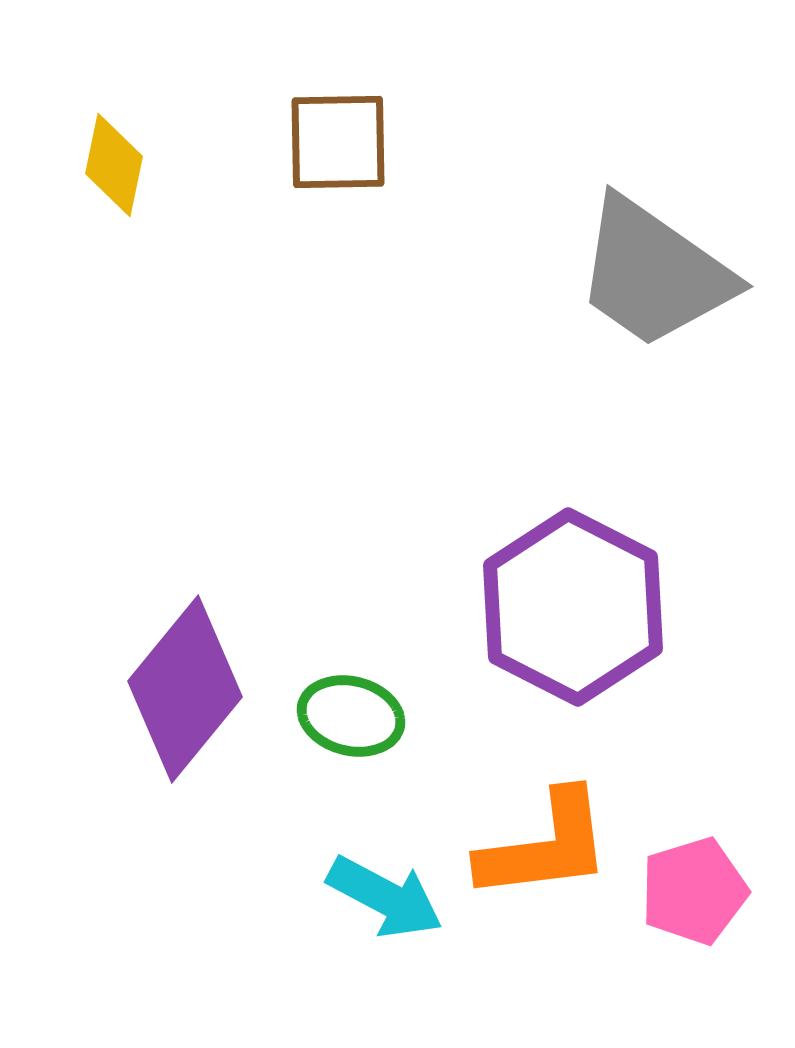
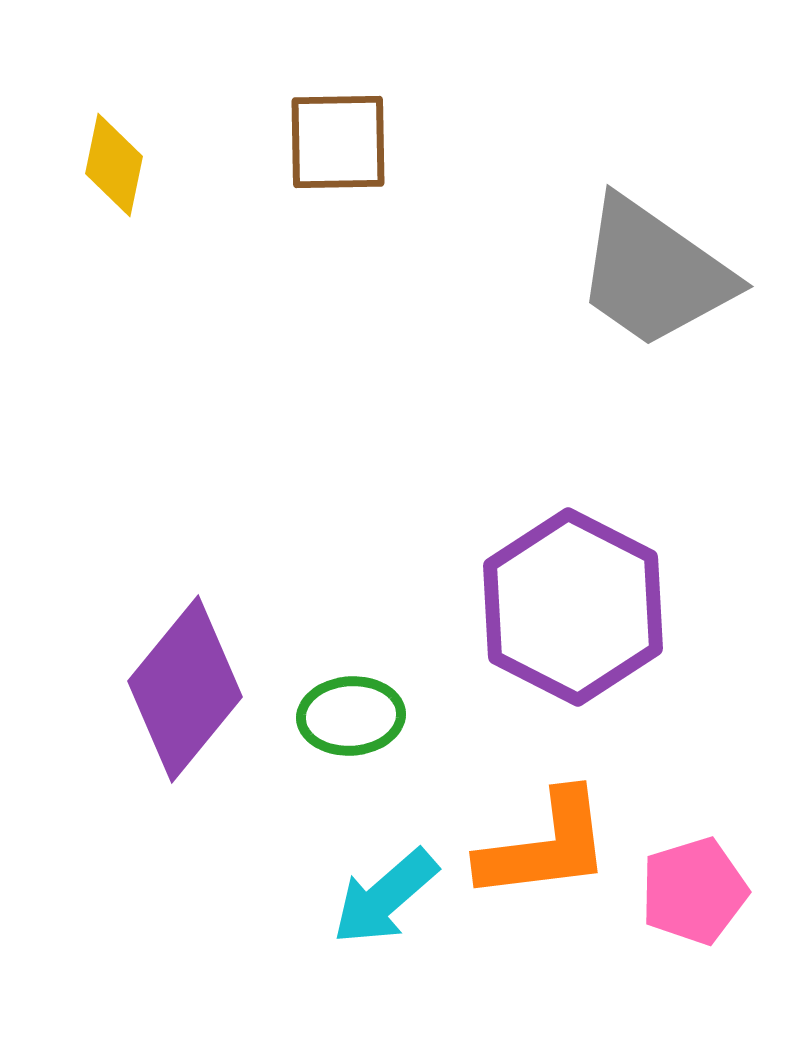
green ellipse: rotated 18 degrees counterclockwise
cyan arrow: rotated 111 degrees clockwise
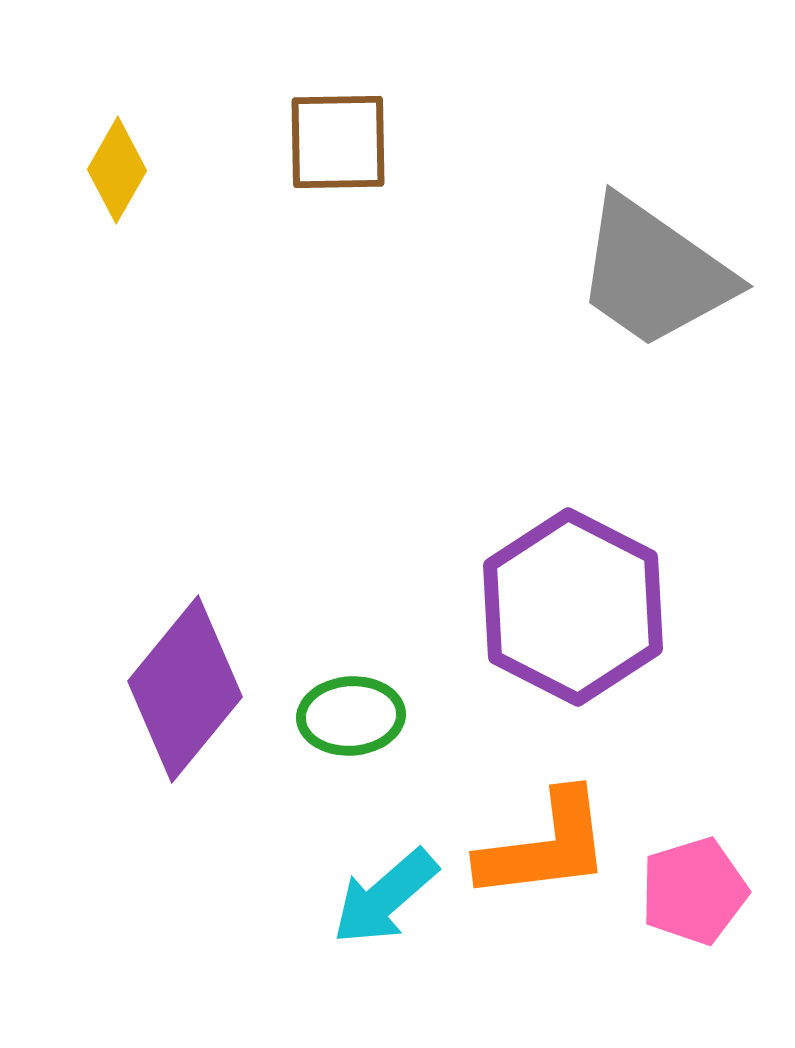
yellow diamond: moved 3 px right, 5 px down; rotated 18 degrees clockwise
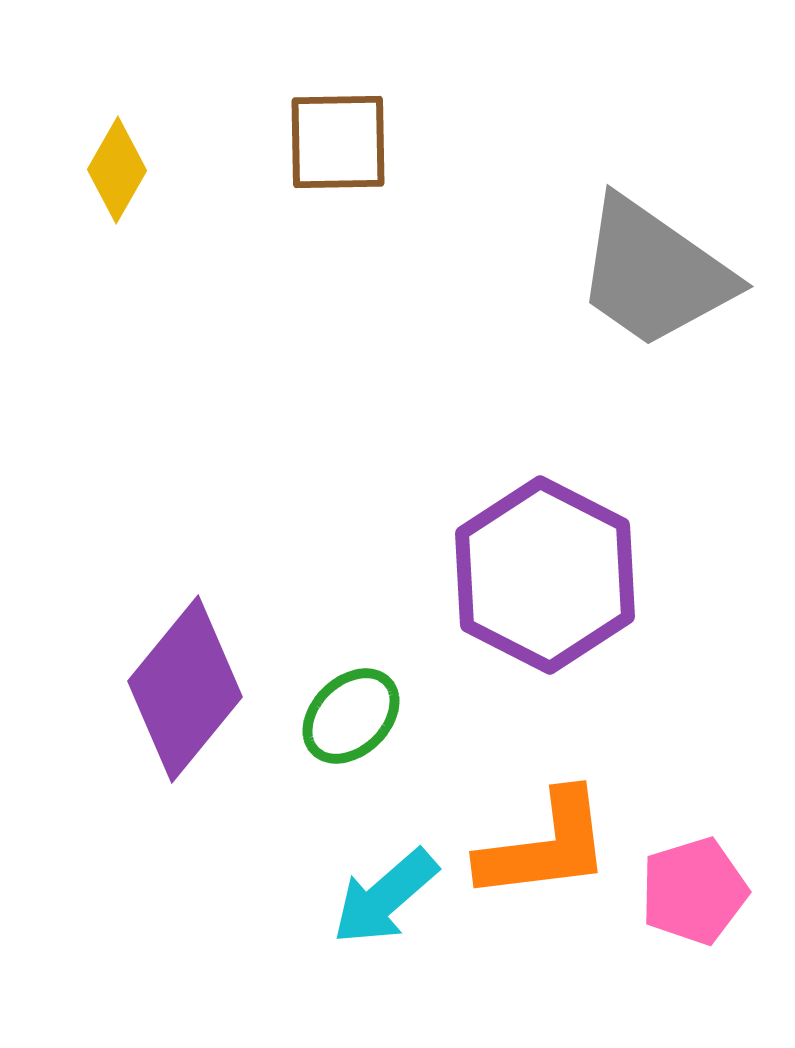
purple hexagon: moved 28 px left, 32 px up
green ellipse: rotated 40 degrees counterclockwise
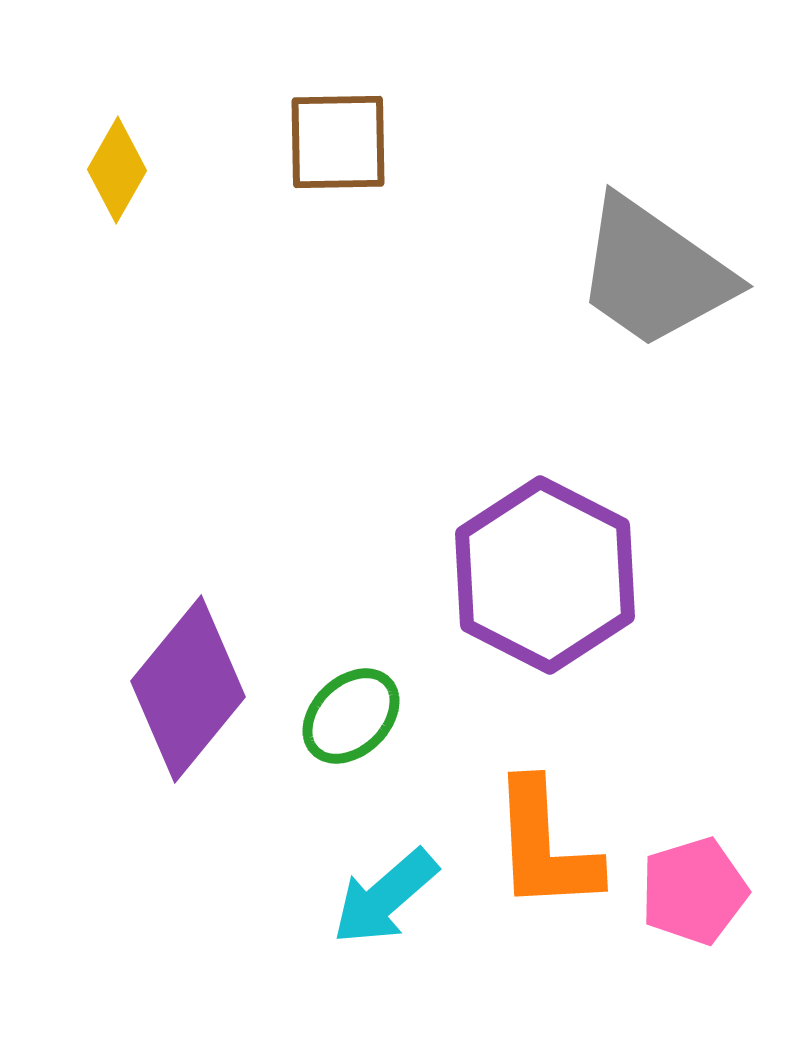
purple diamond: moved 3 px right
orange L-shape: rotated 94 degrees clockwise
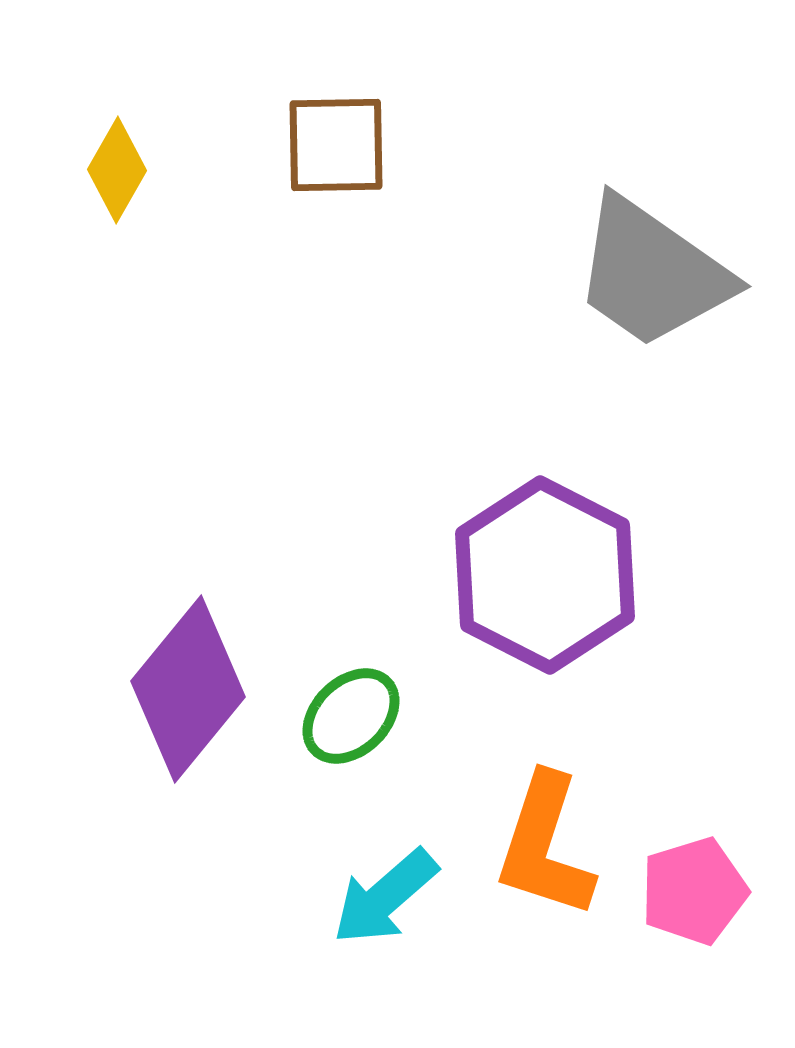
brown square: moved 2 px left, 3 px down
gray trapezoid: moved 2 px left
orange L-shape: rotated 21 degrees clockwise
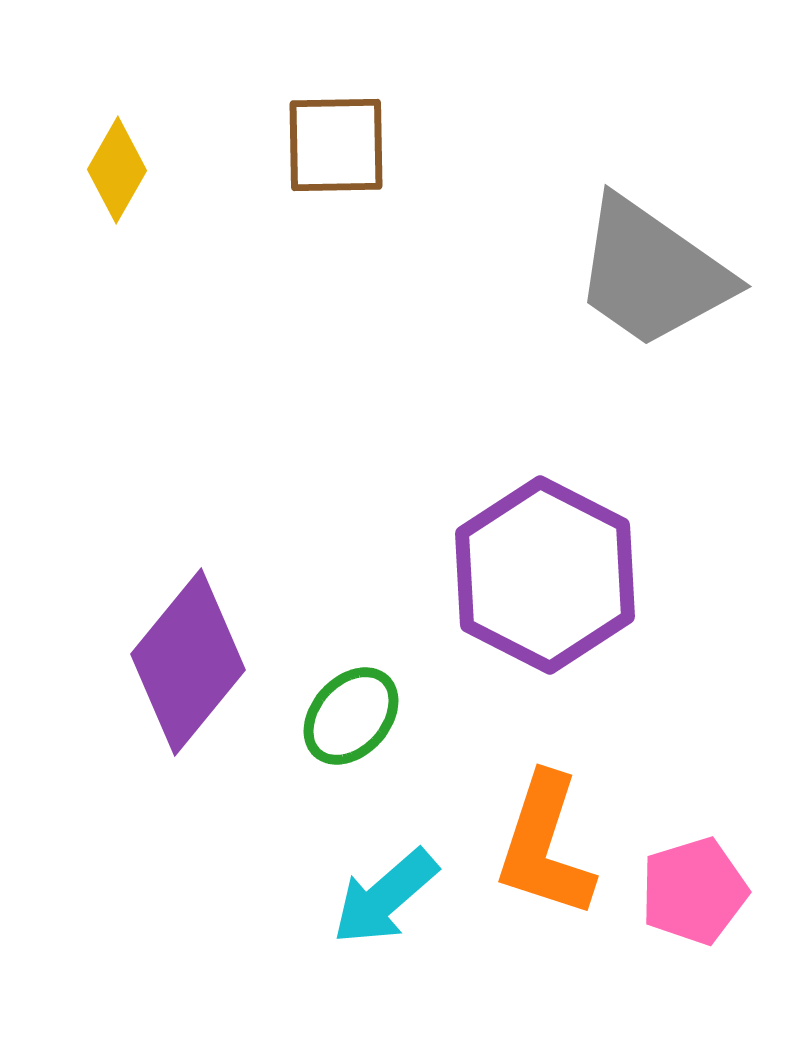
purple diamond: moved 27 px up
green ellipse: rotated 4 degrees counterclockwise
